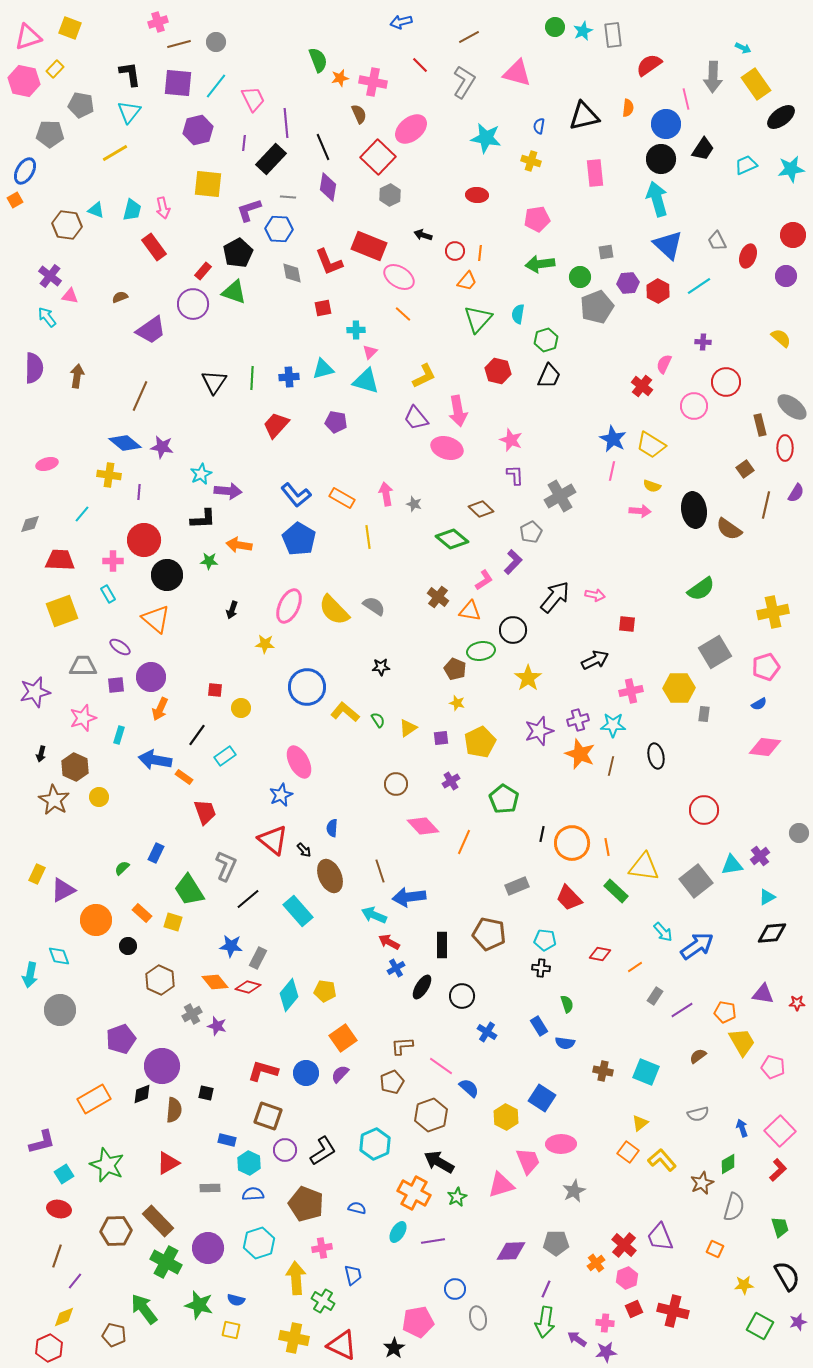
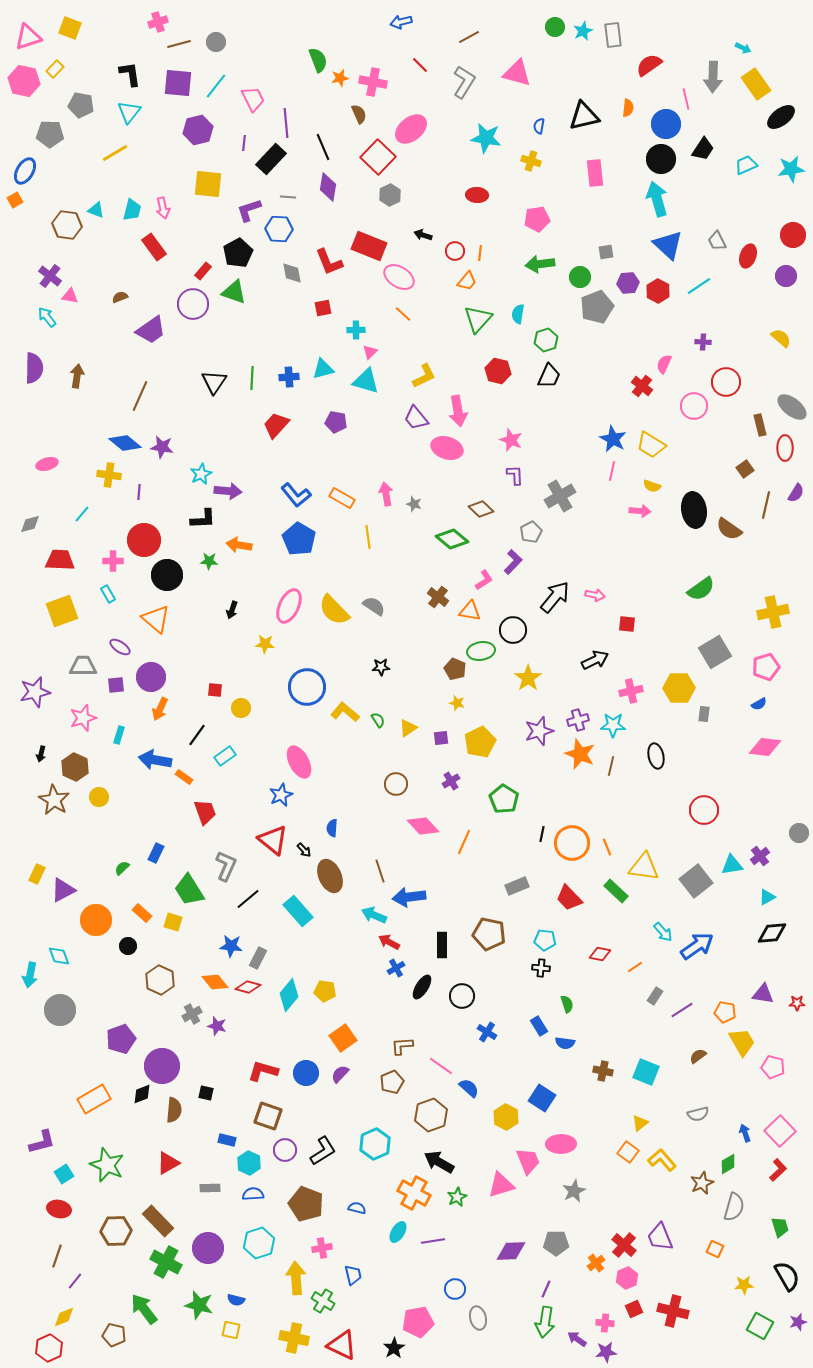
orange line at (607, 847): rotated 12 degrees counterclockwise
blue arrow at (742, 1128): moved 3 px right, 5 px down
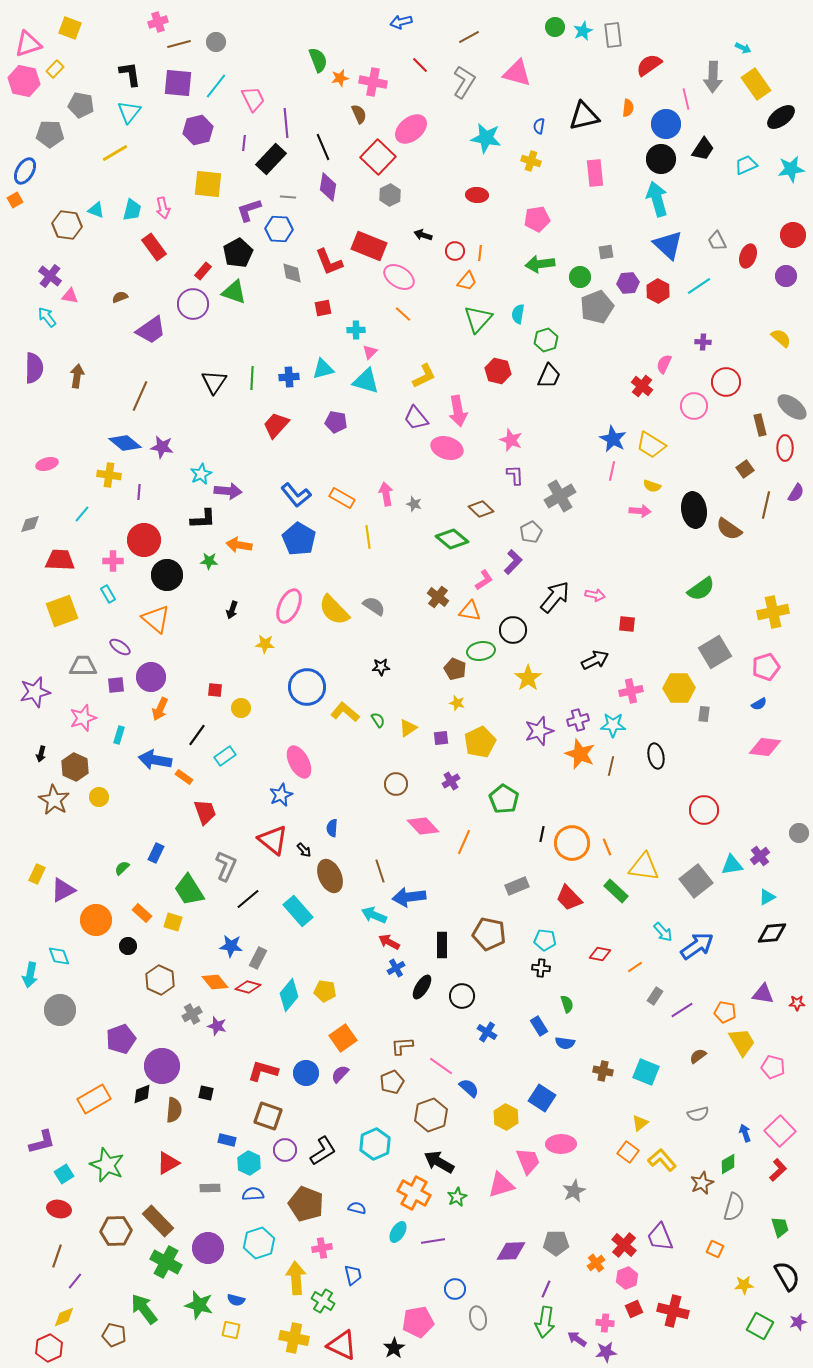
pink triangle at (28, 37): moved 7 px down
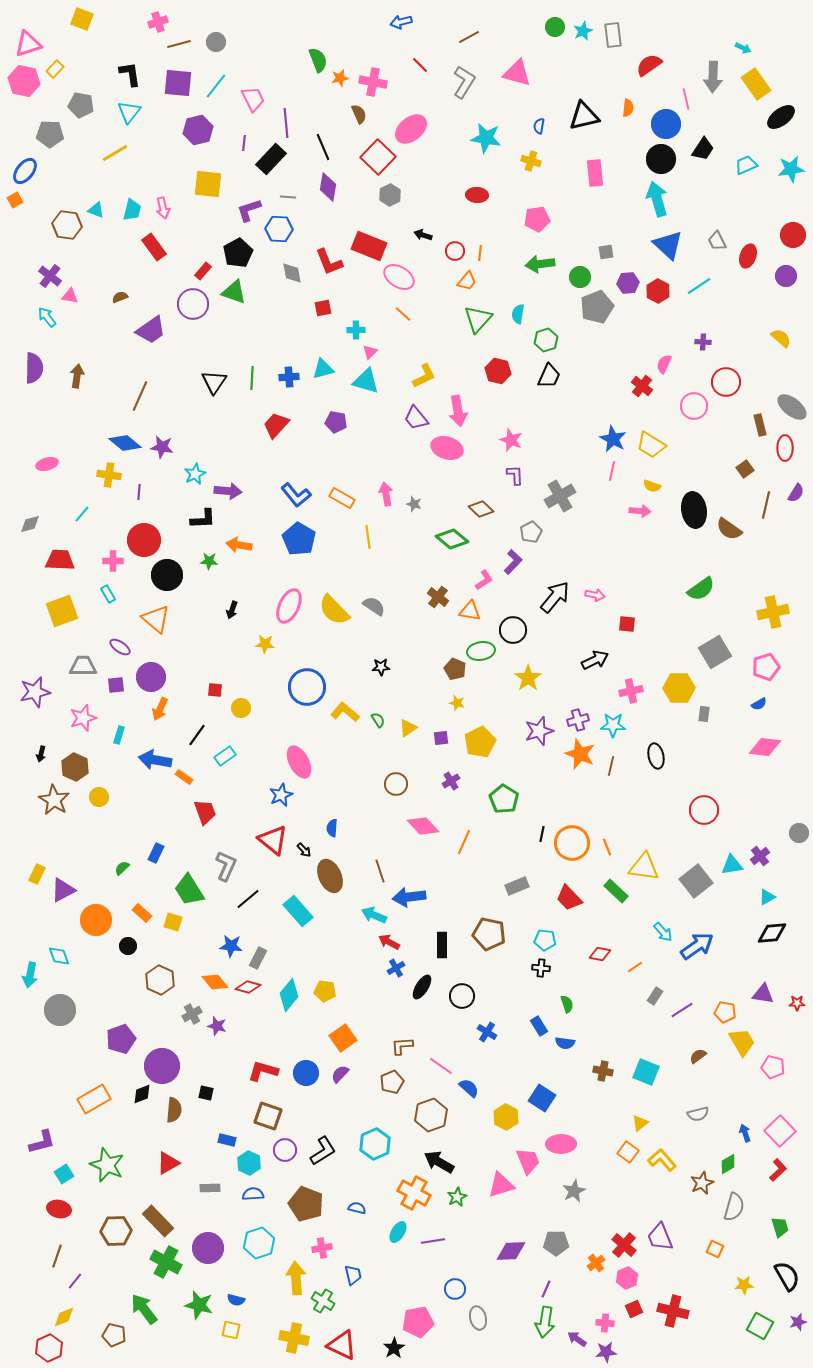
yellow square at (70, 28): moved 12 px right, 9 px up
blue ellipse at (25, 171): rotated 8 degrees clockwise
cyan star at (201, 474): moved 6 px left
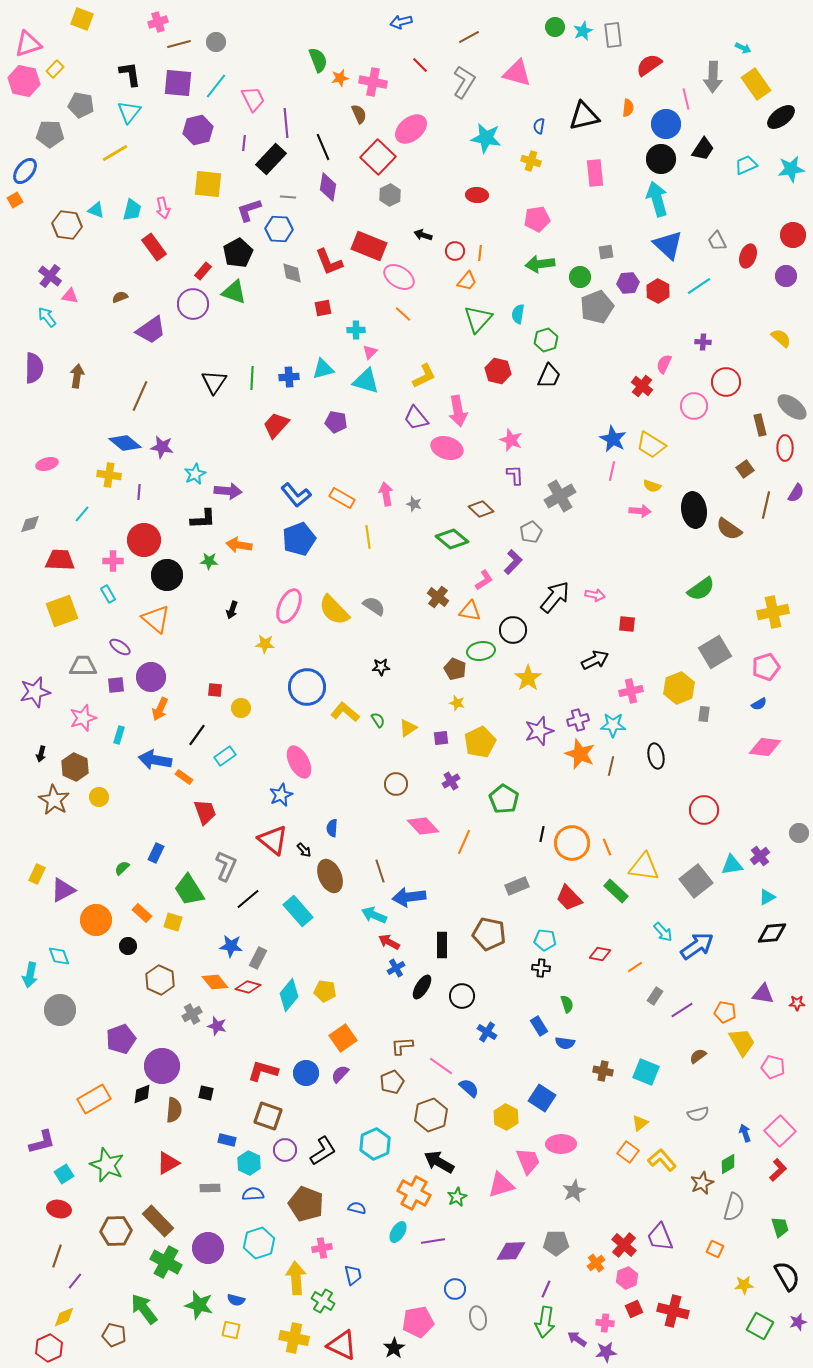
blue pentagon at (299, 539): rotated 20 degrees clockwise
yellow hexagon at (679, 688): rotated 20 degrees counterclockwise
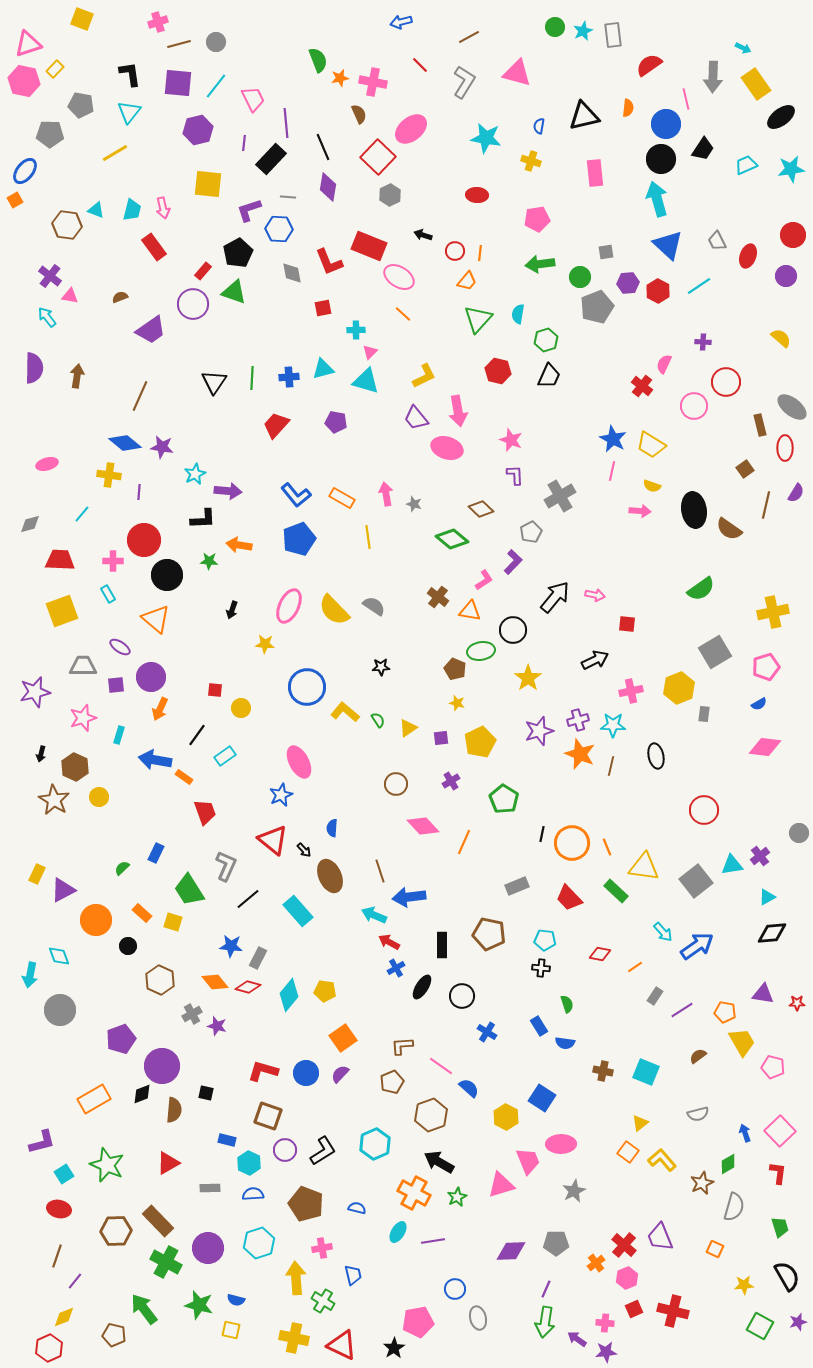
red L-shape at (778, 1170): moved 3 px down; rotated 40 degrees counterclockwise
